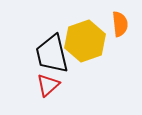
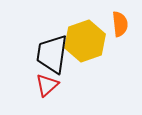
black trapezoid: rotated 21 degrees clockwise
red triangle: moved 1 px left
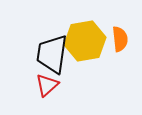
orange semicircle: moved 15 px down
yellow hexagon: rotated 9 degrees clockwise
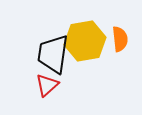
black trapezoid: moved 1 px right
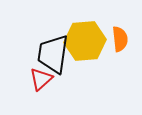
yellow hexagon: rotated 6 degrees clockwise
red triangle: moved 6 px left, 6 px up
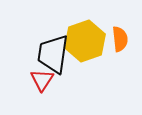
yellow hexagon: rotated 15 degrees counterclockwise
red triangle: moved 1 px right, 1 px down; rotated 15 degrees counterclockwise
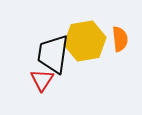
yellow hexagon: rotated 9 degrees clockwise
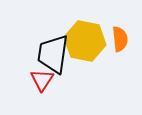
yellow hexagon: rotated 21 degrees clockwise
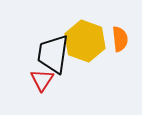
yellow hexagon: rotated 9 degrees clockwise
